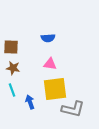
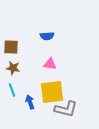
blue semicircle: moved 1 px left, 2 px up
yellow square: moved 3 px left, 3 px down
gray L-shape: moved 7 px left
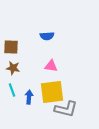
pink triangle: moved 1 px right, 2 px down
blue arrow: moved 1 px left, 5 px up; rotated 24 degrees clockwise
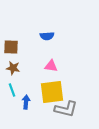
blue arrow: moved 3 px left, 5 px down
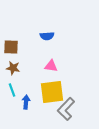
gray L-shape: rotated 120 degrees clockwise
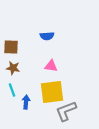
gray L-shape: moved 2 px down; rotated 25 degrees clockwise
